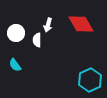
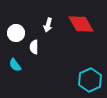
white semicircle: moved 3 px left, 7 px down
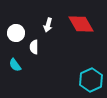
cyan hexagon: moved 1 px right
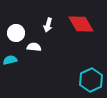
white semicircle: rotated 96 degrees clockwise
cyan semicircle: moved 5 px left, 5 px up; rotated 112 degrees clockwise
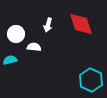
red diamond: rotated 12 degrees clockwise
white circle: moved 1 px down
cyan hexagon: rotated 10 degrees counterclockwise
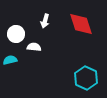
white arrow: moved 3 px left, 4 px up
cyan hexagon: moved 5 px left, 2 px up
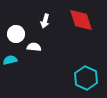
red diamond: moved 4 px up
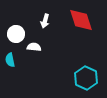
cyan semicircle: rotated 88 degrees counterclockwise
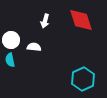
white circle: moved 5 px left, 6 px down
cyan hexagon: moved 3 px left, 1 px down; rotated 10 degrees clockwise
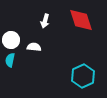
cyan semicircle: rotated 24 degrees clockwise
cyan hexagon: moved 3 px up
